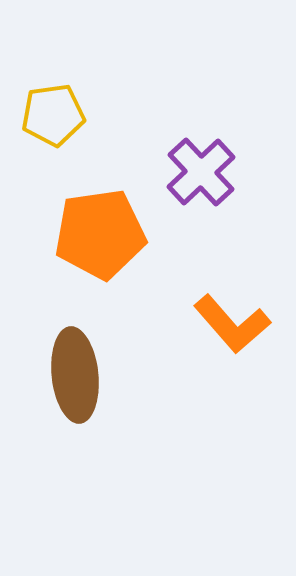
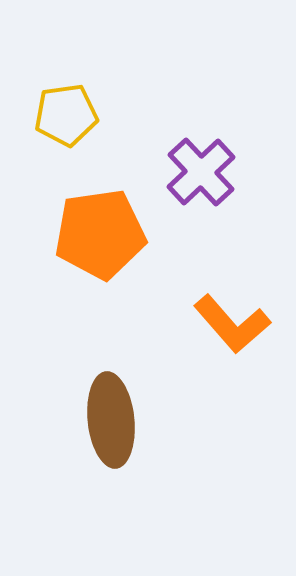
yellow pentagon: moved 13 px right
brown ellipse: moved 36 px right, 45 px down
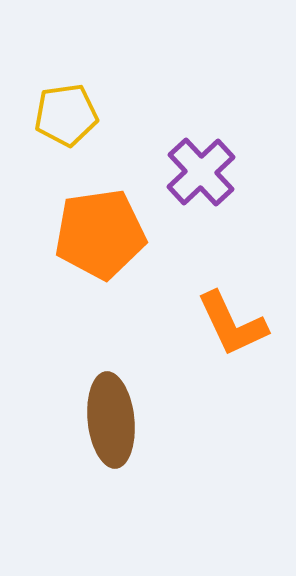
orange L-shape: rotated 16 degrees clockwise
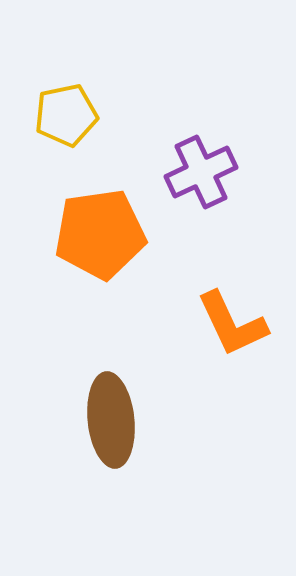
yellow pentagon: rotated 4 degrees counterclockwise
purple cross: rotated 18 degrees clockwise
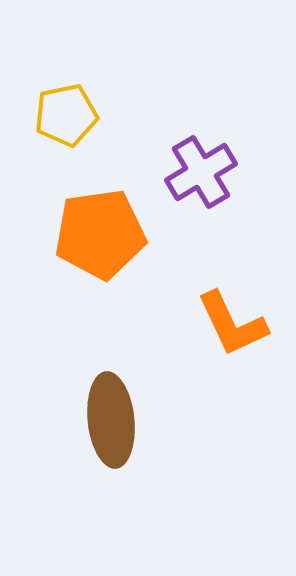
purple cross: rotated 6 degrees counterclockwise
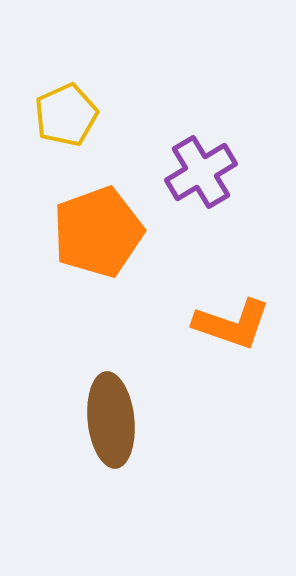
yellow pentagon: rotated 12 degrees counterclockwise
orange pentagon: moved 2 px left, 2 px up; rotated 12 degrees counterclockwise
orange L-shape: rotated 46 degrees counterclockwise
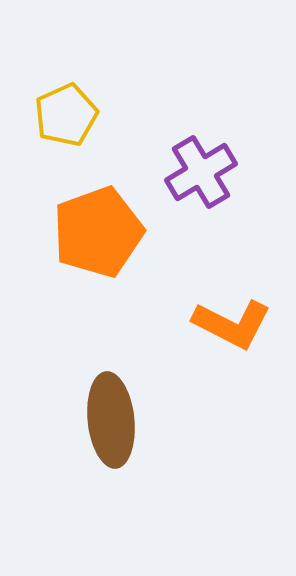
orange L-shape: rotated 8 degrees clockwise
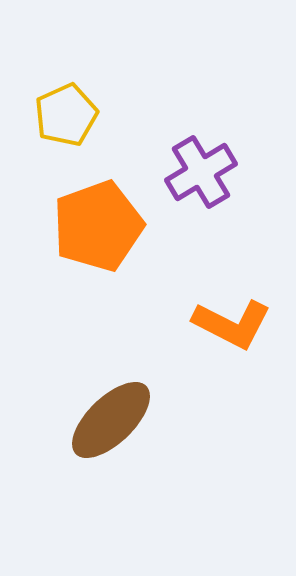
orange pentagon: moved 6 px up
brown ellipse: rotated 52 degrees clockwise
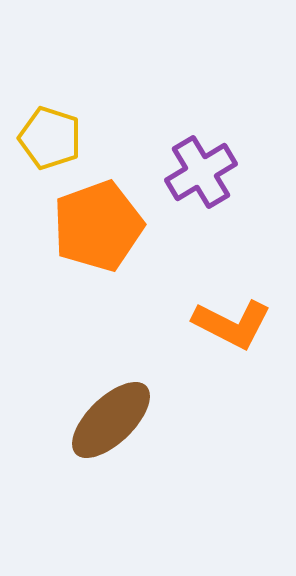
yellow pentagon: moved 16 px left, 23 px down; rotated 30 degrees counterclockwise
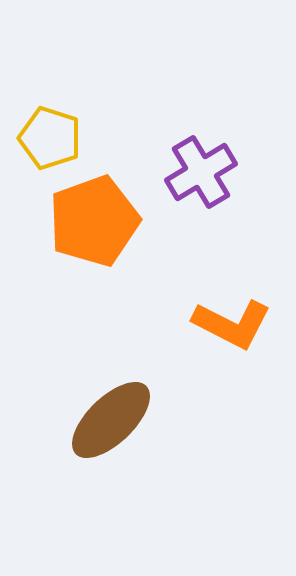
orange pentagon: moved 4 px left, 5 px up
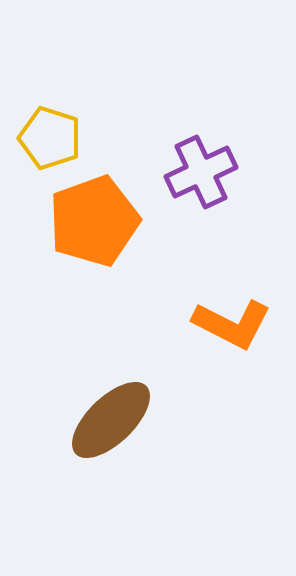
purple cross: rotated 6 degrees clockwise
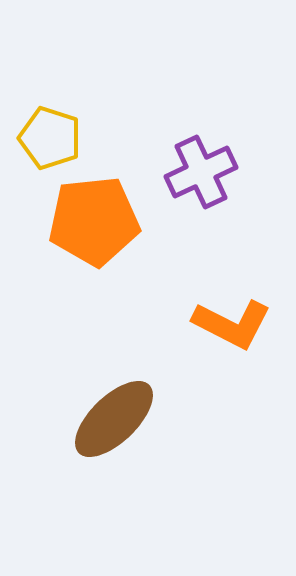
orange pentagon: rotated 14 degrees clockwise
brown ellipse: moved 3 px right, 1 px up
